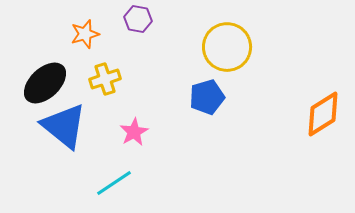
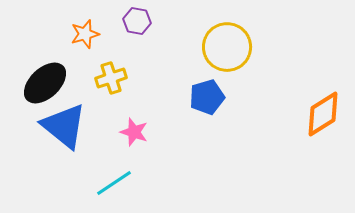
purple hexagon: moved 1 px left, 2 px down
yellow cross: moved 6 px right, 1 px up
pink star: rotated 24 degrees counterclockwise
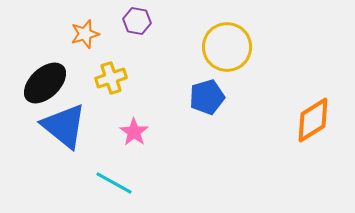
orange diamond: moved 10 px left, 6 px down
pink star: rotated 16 degrees clockwise
cyan line: rotated 63 degrees clockwise
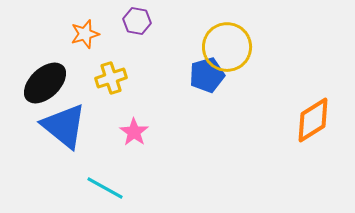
blue pentagon: moved 22 px up
cyan line: moved 9 px left, 5 px down
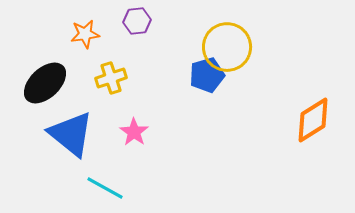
purple hexagon: rotated 16 degrees counterclockwise
orange star: rotated 8 degrees clockwise
blue triangle: moved 7 px right, 8 px down
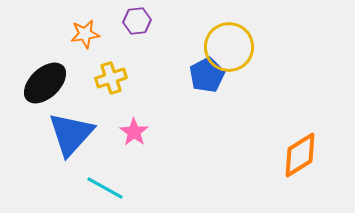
yellow circle: moved 2 px right
blue pentagon: rotated 12 degrees counterclockwise
orange diamond: moved 13 px left, 35 px down
blue triangle: rotated 33 degrees clockwise
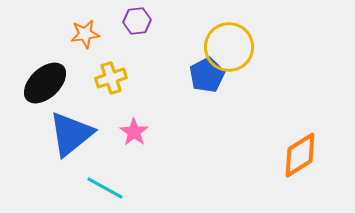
blue triangle: rotated 9 degrees clockwise
